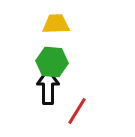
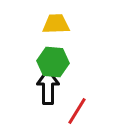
green hexagon: moved 1 px right
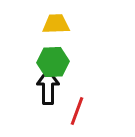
green hexagon: rotated 8 degrees counterclockwise
red line: rotated 12 degrees counterclockwise
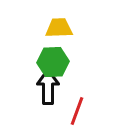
yellow trapezoid: moved 3 px right, 4 px down
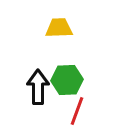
green hexagon: moved 14 px right, 18 px down
black arrow: moved 10 px left
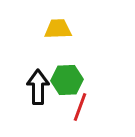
yellow trapezoid: moved 1 px left, 1 px down
red line: moved 3 px right, 4 px up
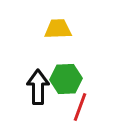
green hexagon: moved 1 px left, 1 px up
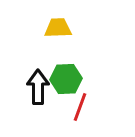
yellow trapezoid: moved 1 px up
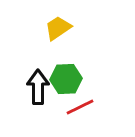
yellow trapezoid: rotated 32 degrees counterclockwise
red line: rotated 44 degrees clockwise
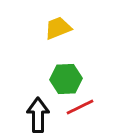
yellow trapezoid: rotated 12 degrees clockwise
black arrow: moved 28 px down
